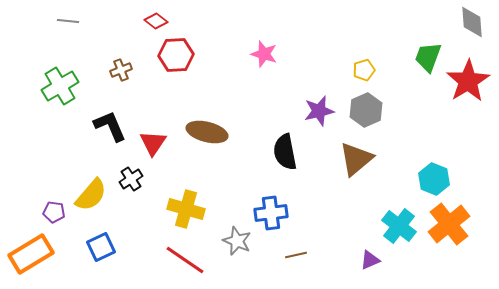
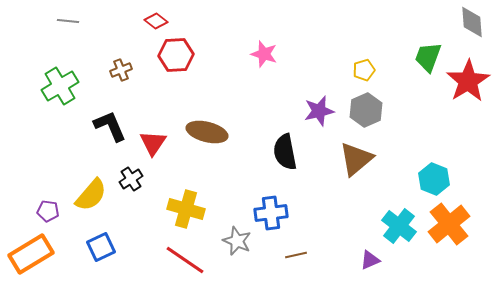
purple pentagon: moved 6 px left, 1 px up
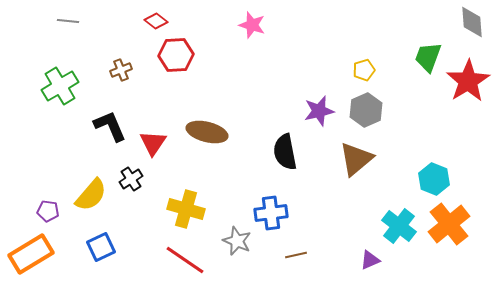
pink star: moved 12 px left, 29 px up
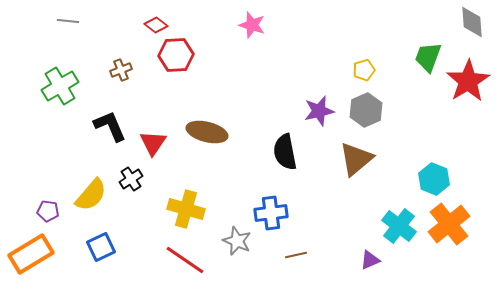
red diamond: moved 4 px down
